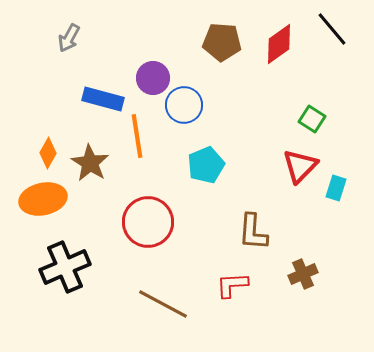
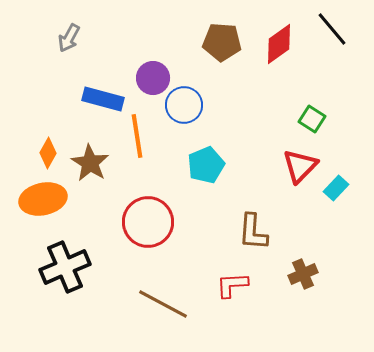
cyan rectangle: rotated 25 degrees clockwise
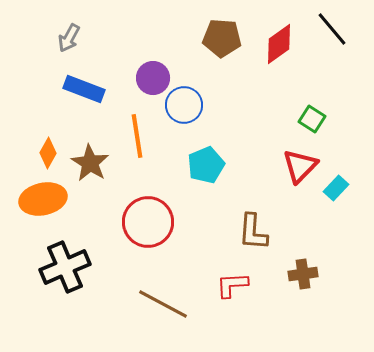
brown pentagon: moved 4 px up
blue rectangle: moved 19 px left, 10 px up; rotated 6 degrees clockwise
brown cross: rotated 16 degrees clockwise
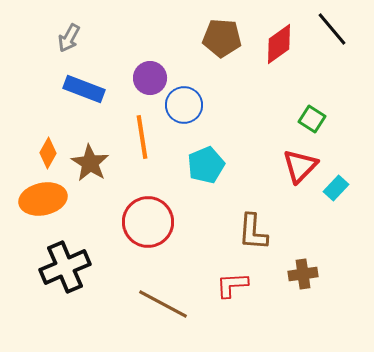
purple circle: moved 3 px left
orange line: moved 5 px right, 1 px down
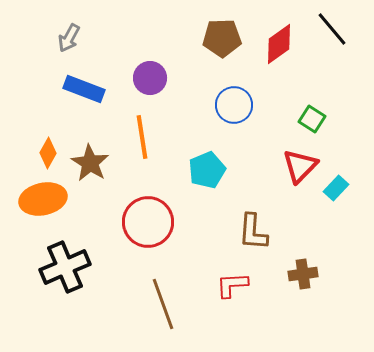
brown pentagon: rotated 6 degrees counterclockwise
blue circle: moved 50 px right
cyan pentagon: moved 1 px right, 5 px down
brown line: rotated 42 degrees clockwise
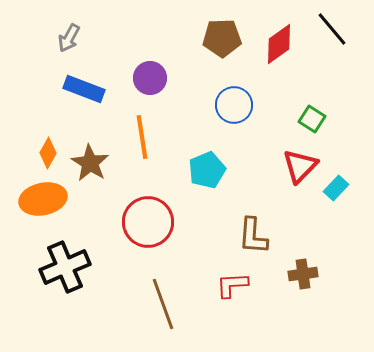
brown L-shape: moved 4 px down
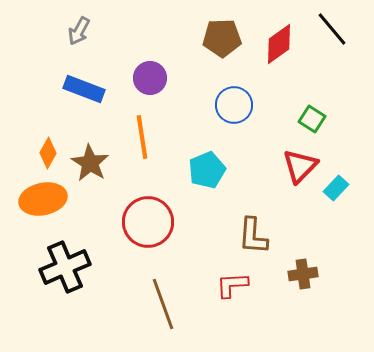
gray arrow: moved 10 px right, 7 px up
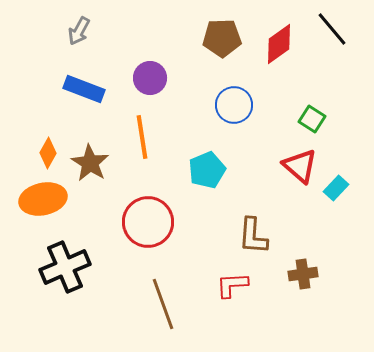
red triangle: rotated 33 degrees counterclockwise
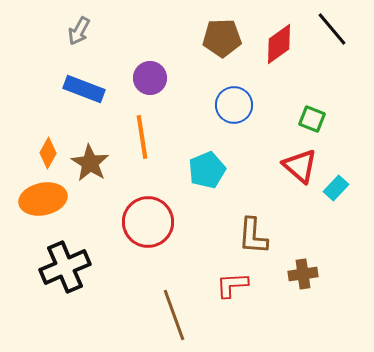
green square: rotated 12 degrees counterclockwise
brown line: moved 11 px right, 11 px down
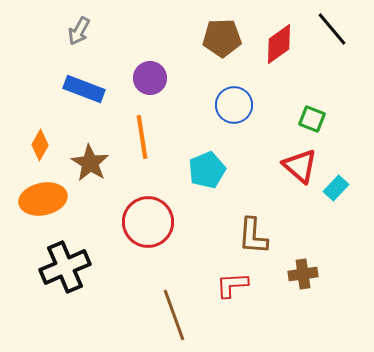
orange diamond: moved 8 px left, 8 px up
